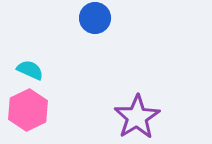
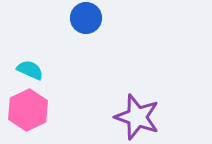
blue circle: moved 9 px left
purple star: rotated 21 degrees counterclockwise
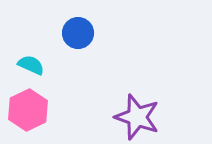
blue circle: moved 8 px left, 15 px down
cyan semicircle: moved 1 px right, 5 px up
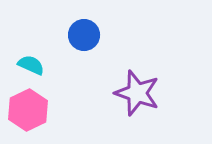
blue circle: moved 6 px right, 2 px down
purple star: moved 24 px up
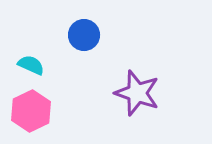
pink hexagon: moved 3 px right, 1 px down
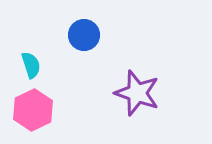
cyan semicircle: rotated 48 degrees clockwise
pink hexagon: moved 2 px right, 1 px up
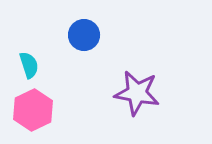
cyan semicircle: moved 2 px left
purple star: rotated 9 degrees counterclockwise
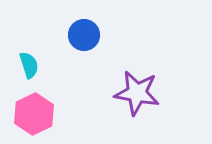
pink hexagon: moved 1 px right, 4 px down
